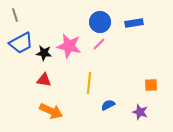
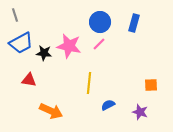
blue rectangle: rotated 66 degrees counterclockwise
red triangle: moved 15 px left
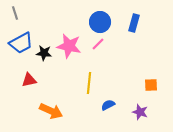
gray line: moved 2 px up
pink line: moved 1 px left
red triangle: rotated 21 degrees counterclockwise
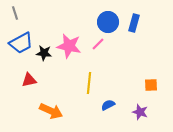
blue circle: moved 8 px right
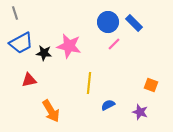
blue rectangle: rotated 60 degrees counterclockwise
pink line: moved 16 px right
orange square: rotated 24 degrees clockwise
orange arrow: rotated 35 degrees clockwise
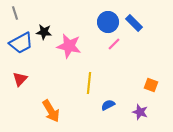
black star: moved 21 px up
red triangle: moved 9 px left, 1 px up; rotated 35 degrees counterclockwise
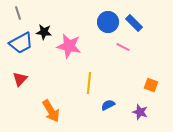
gray line: moved 3 px right
pink line: moved 9 px right, 3 px down; rotated 72 degrees clockwise
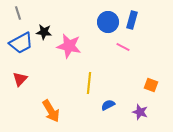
blue rectangle: moved 2 px left, 3 px up; rotated 60 degrees clockwise
